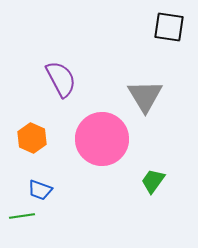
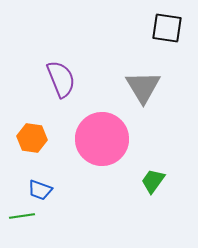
black square: moved 2 px left, 1 px down
purple semicircle: rotated 6 degrees clockwise
gray triangle: moved 2 px left, 9 px up
orange hexagon: rotated 16 degrees counterclockwise
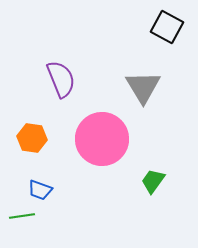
black square: moved 1 px up; rotated 20 degrees clockwise
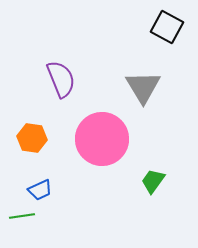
blue trapezoid: rotated 45 degrees counterclockwise
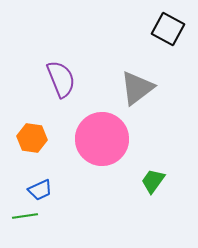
black square: moved 1 px right, 2 px down
gray triangle: moved 6 px left, 1 px down; rotated 24 degrees clockwise
green line: moved 3 px right
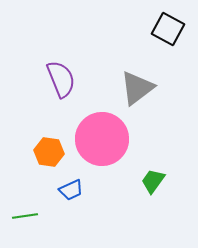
orange hexagon: moved 17 px right, 14 px down
blue trapezoid: moved 31 px right
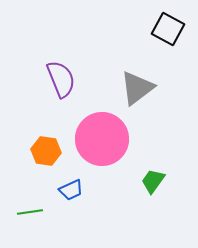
orange hexagon: moved 3 px left, 1 px up
green line: moved 5 px right, 4 px up
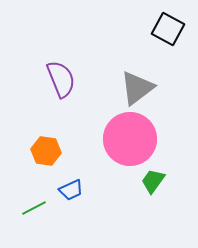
pink circle: moved 28 px right
green line: moved 4 px right, 4 px up; rotated 20 degrees counterclockwise
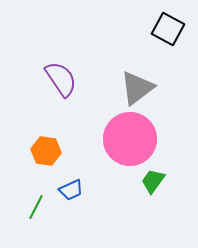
purple semicircle: rotated 12 degrees counterclockwise
green line: moved 2 px right, 1 px up; rotated 35 degrees counterclockwise
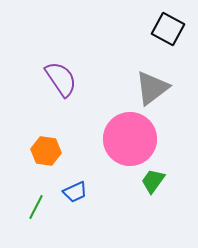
gray triangle: moved 15 px right
blue trapezoid: moved 4 px right, 2 px down
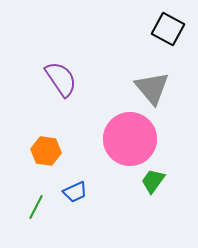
gray triangle: rotated 33 degrees counterclockwise
